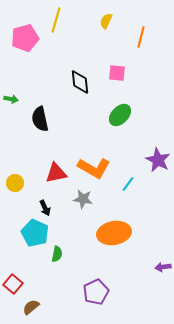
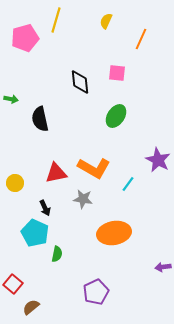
orange line: moved 2 px down; rotated 10 degrees clockwise
green ellipse: moved 4 px left, 1 px down; rotated 10 degrees counterclockwise
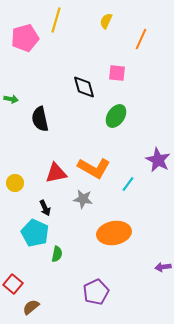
black diamond: moved 4 px right, 5 px down; rotated 10 degrees counterclockwise
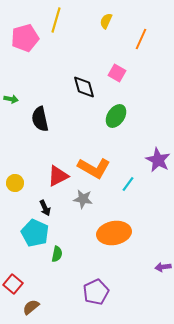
pink square: rotated 24 degrees clockwise
red triangle: moved 2 px right, 3 px down; rotated 15 degrees counterclockwise
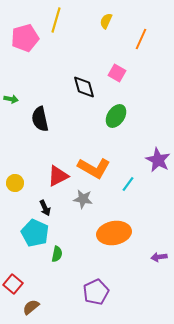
purple arrow: moved 4 px left, 10 px up
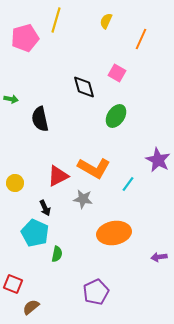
red square: rotated 18 degrees counterclockwise
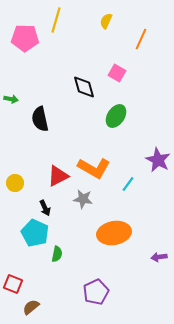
pink pentagon: rotated 16 degrees clockwise
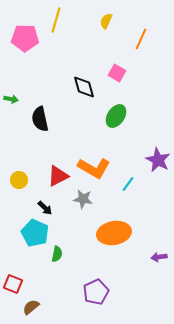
yellow circle: moved 4 px right, 3 px up
black arrow: rotated 21 degrees counterclockwise
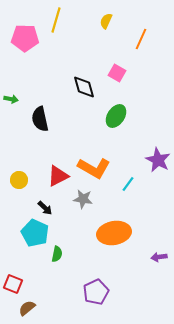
brown semicircle: moved 4 px left, 1 px down
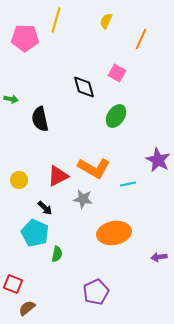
cyan line: rotated 42 degrees clockwise
